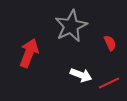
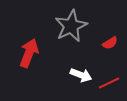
red semicircle: rotated 84 degrees clockwise
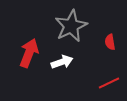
red semicircle: moved 1 px up; rotated 112 degrees clockwise
white arrow: moved 19 px left, 13 px up; rotated 40 degrees counterclockwise
